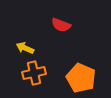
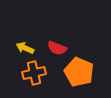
red semicircle: moved 4 px left, 23 px down
orange pentagon: moved 2 px left, 6 px up
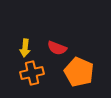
yellow arrow: rotated 108 degrees counterclockwise
orange cross: moved 2 px left
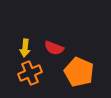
red semicircle: moved 3 px left
orange cross: moved 2 px left; rotated 10 degrees counterclockwise
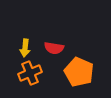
red semicircle: rotated 12 degrees counterclockwise
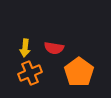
orange pentagon: rotated 12 degrees clockwise
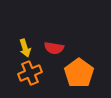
yellow arrow: rotated 24 degrees counterclockwise
orange pentagon: moved 1 px down
